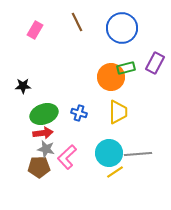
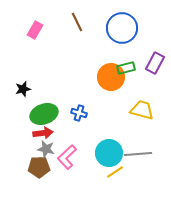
black star: moved 3 px down; rotated 14 degrees counterclockwise
yellow trapezoid: moved 24 px right, 2 px up; rotated 75 degrees counterclockwise
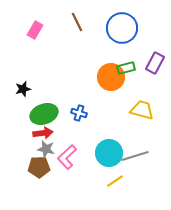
gray line: moved 3 px left, 2 px down; rotated 12 degrees counterclockwise
yellow line: moved 9 px down
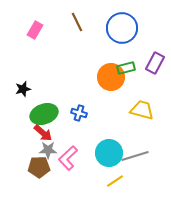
red arrow: rotated 48 degrees clockwise
gray star: moved 2 px right, 1 px down; rotated 12 degrees counterclockwise
pink L-shape: moved 1 px right, 1 px down
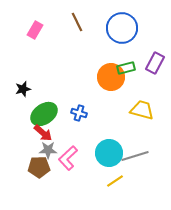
green ellipse: rotated 16 degrees counterclockwise
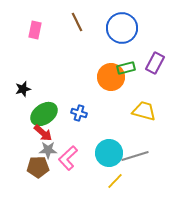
pink rectangle: rotated 18 degrees counterclockwise
yellow trapezoid: moved 2 px right, 1 px down
brown pentagon: moved 1 px left
yellow line: rotated 12 degrees counterclockwise
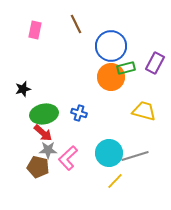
brown line: moved 1 px left, 2 px down
blue circle: moved 11 px left, 18 px down
green ellipse: rotated 24 degrees clockwise
brown pentagon: rotated 15 degrees clockwise
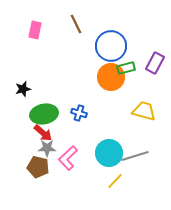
gray star: moved 1 px left, 2 px up
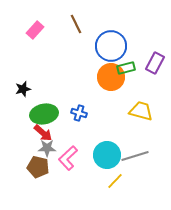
pink rectangle: rotated 30 degrees clockwise
yellow trapezoid: moved 3 px left
cyan circle: moved 2 px left, 2 px down
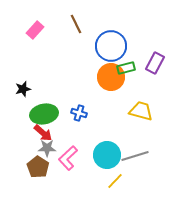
brown pentagon: rotated 20 degrees clockwise
